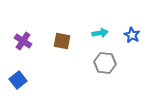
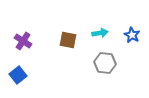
brown square: moved 6 px right, 1 px up
blue square: moved 5 px up
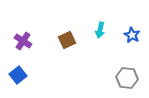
cyan arrow: moved 3 px up; rotated 112 degrees clockwise
brown square: moved 1 px left; rotated 36 degrees counterclockwise
gray hexagon: moved 22 px right, 15 px down
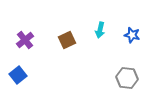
blue star: rotated 14 degrees counterclockwise
purple cross: moved 2 px right, 1 px up; rotated 18 degrees clockwise
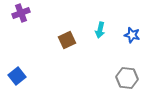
purple cross: moved 4 px left, 27 px up; rotated 18 degrees clockwise
blue square: moved 1 px left, 1 px down
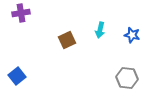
purple cross: rotated 12 degrees clockwise
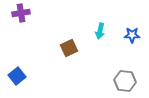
cyan arrow: moved 1 px down
blue star: rotated 14 degrees counterclockwise
brown square: moved 2 px right, 8 px down
gray hexagon: moved 2 px left, 3 px down
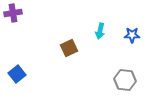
purple cross: moved 8 px left
blue square: moved 2 px up
gray hexagon: moved 1 px up
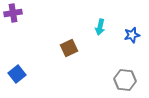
cyan arrow: moved 4 px up
blue star: rotated 14 degrees counterclockwise
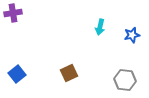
brown square: moved 25 px down
